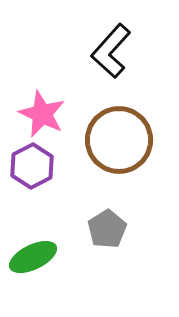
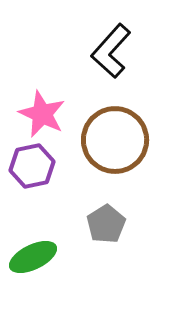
brown circle: moved 4 px left
purple hexagon: rotated 15 degrees clockwise
gray pentagon: moved 1 px left, 5 px up
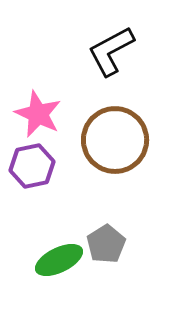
black L-shape: rotated 20 degrees clockwise
pink star: moved 4 px left
gray pentagon: moved 20 px down
green ellipse: moved 26 px right, 3 px down
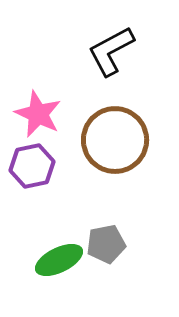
gray pentagon: rotated 21 degrees clockwise
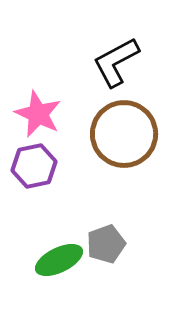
black L-shape: moved 5 px right, 11 px down
brown circle: moved 9 px right, 6 px up
purple hexagon: moved 2 px right
gray pentagon: rotated 9 degrees counterclockwise
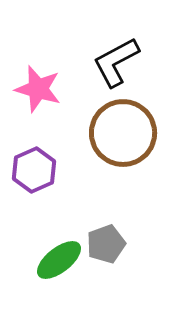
pink star: moved 25 px up; rotated 9 degrees counterclockwise
brown circle: moved 1 px left, 1 px up
purple hexagon: moved 4 px down; rotated 12 degrees counterclockwise
green ellipse: rotated 12 degrees counterclockwise
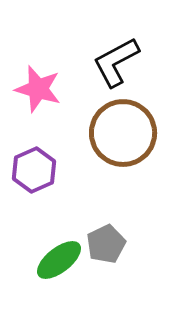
gray pentagon: rotated 6 degrees counterclockwise
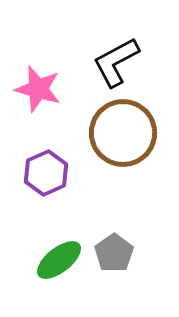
purple hexagon: moved 12 px right, 3 px down
gray pentagon: moved 8 px right, 9 px down; rotated 9 degrees counterclockwise
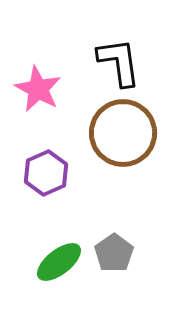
black L-shape: moved 3 px right; rotated 110 degrees clockwise
pink star: rotated 12 degrees clockwise
green ellipse: moved 2 px down
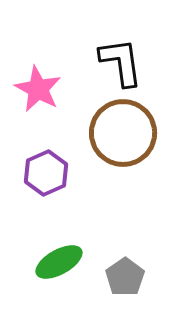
black L-shape: moved 2 px right
gray pentagon: moved 11 px right, 24 px down
green ellipse: rotated 9 degrees clockwise
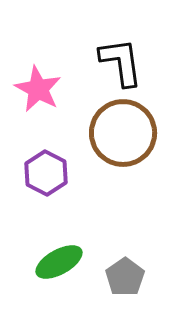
purple hexagon: rotated 9 degrees counterclockwise
